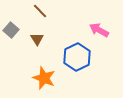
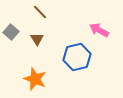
brown line: moved 1 px down
gray square: moved 2 px down
blue hexagon: rotated 12 degrees clockwise
orange star: moved 9 px left, 1 px down
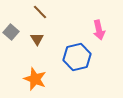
pink arrow: rotated 132 degrees counterclockwise
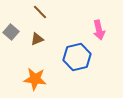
brown triangle: rotated 40 degrees clockwise
orange star: rotated 15 degrees counterclockwise
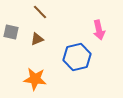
gray square: rotated 28 degrees counterclockwise
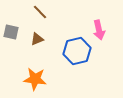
blue hexagon: moved 6 px up
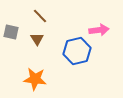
brown line: moved 4 px down
pink arrow: rotated 84 degrees counterclockwise
brown triangle: rotated 40 degrees counterclockwise
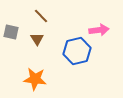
brown line: moved 1 px right
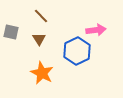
pink arrow: moved 3 px left
brown triangle: moved 2 px right
blue hexagon: rotated 12 degrees counterclockwise
orange star: moved 7 px right, 6 px up; rotated 20 degrees clockwise
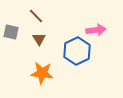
brown line: moved 5 px left
orange star: rotated 20 degrees counterclockwise
